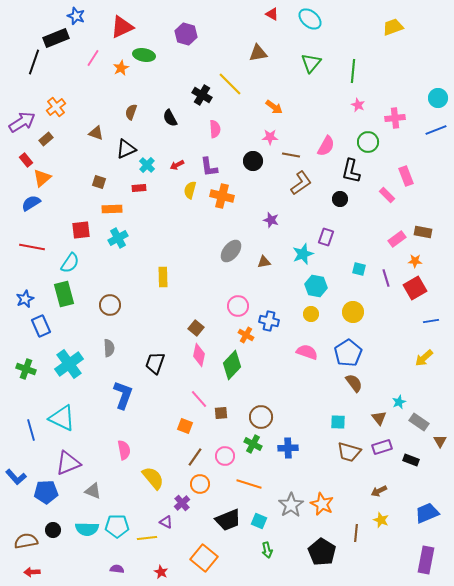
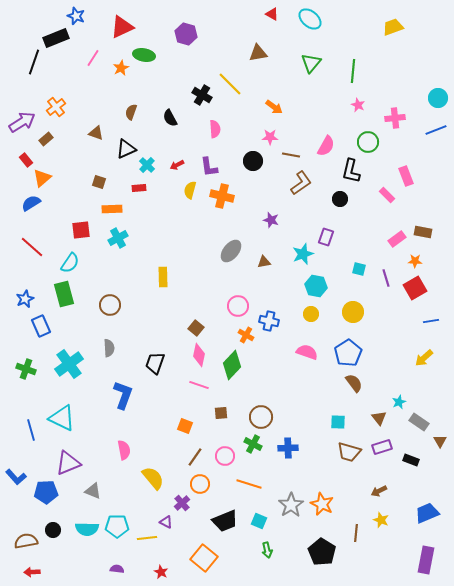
red line at (32, 247): rotated 30 degrees clockwise
pink line at (199, 399): moved 14 px up; rotated 30 degrees counterclockwise
black trapezoid at (228, 520): moved 3 px left, 1 px down
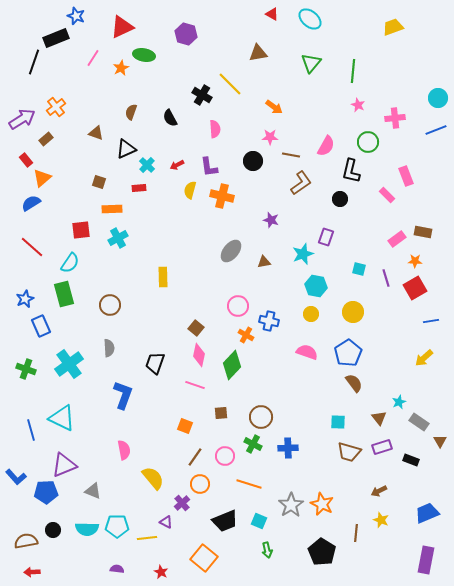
purple arrow at (22, 122): moved 3 px up
pink line at (199, 385): moved 4 px left
purple triangle at (68, 463): moved 4 px left, 2 px down
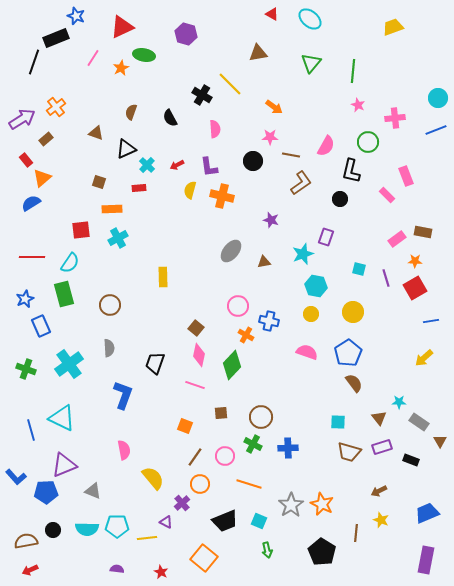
red line at (32, 247): moved 10 px down; rotated 40 degrees counterclockwise
cyan star at (399, 402): rotated 24 degrees clockwise
red arrow at (32, 572): moved 2 px left, 2 px up; rotated 21 degrees counterclockwise
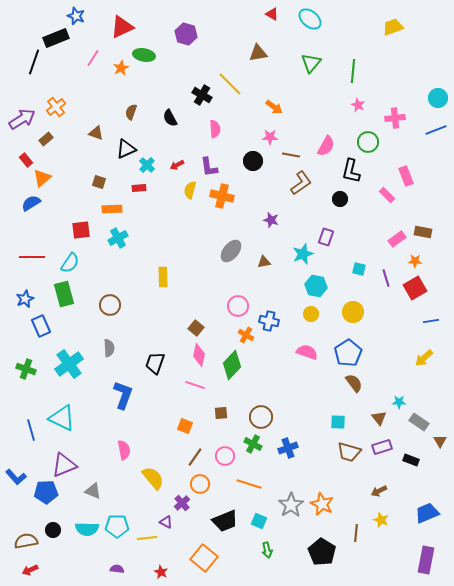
blue cross at (288, 448): rotated 18 degrees counterclockwise
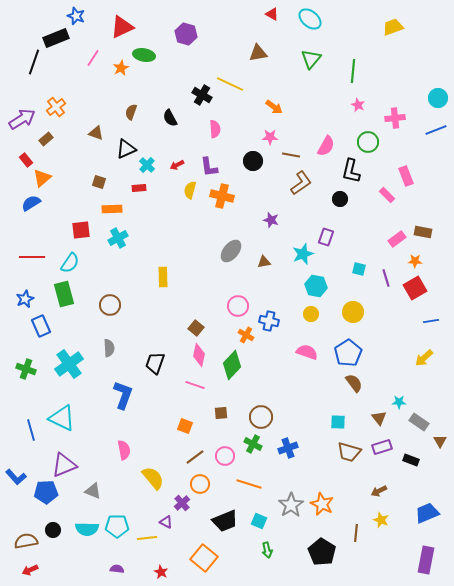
green triangle at (311, 63): moved 4 px up
yellow line at (230, 84): rotated 20 degrees counterclockwise
brown line at (195, 457): rotated 18 degrees clockwise
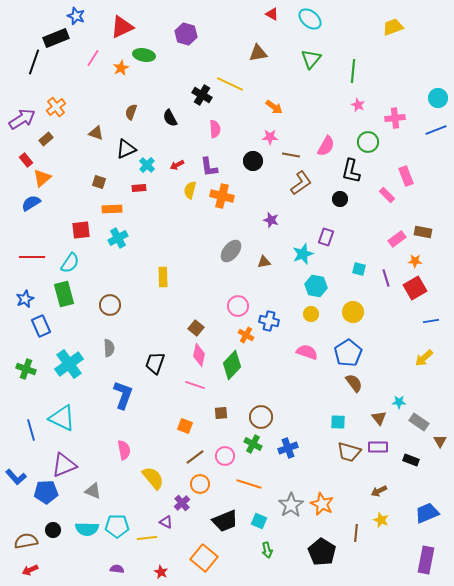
purple rectangle at (382, 447): moved 4 px left; rotated 18 degrees clockwise
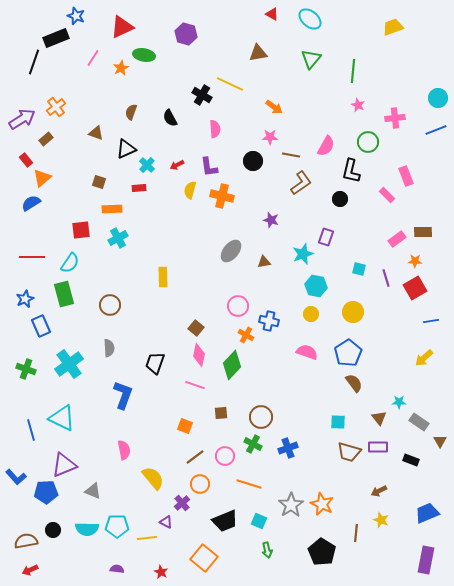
brown rectangle at (423, 232): rotated 12 degrees counterclockwise
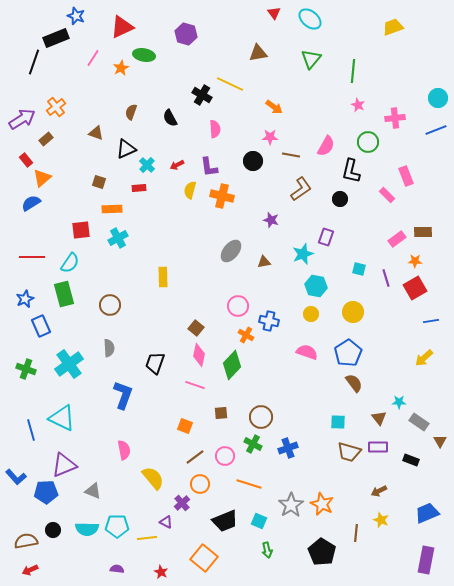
red triangle at (272, 14): moved 2 px right, 1 px up; rotated 24 degrees clockwise
brown L-shape at (301, 183): moved 6 px down
